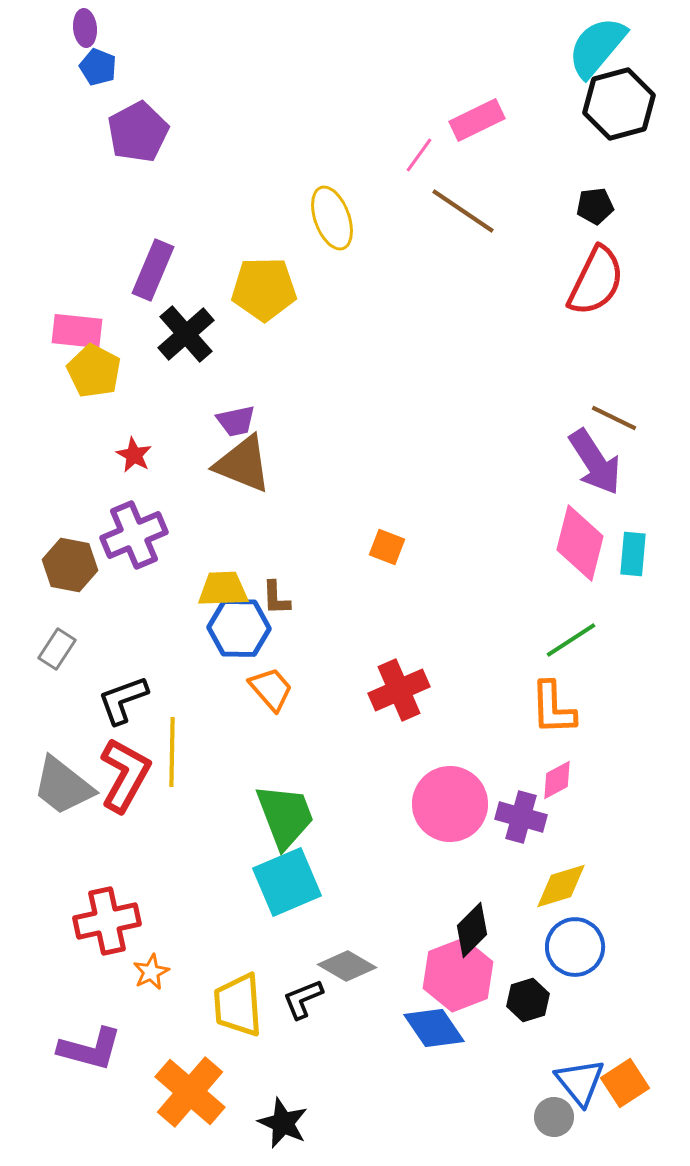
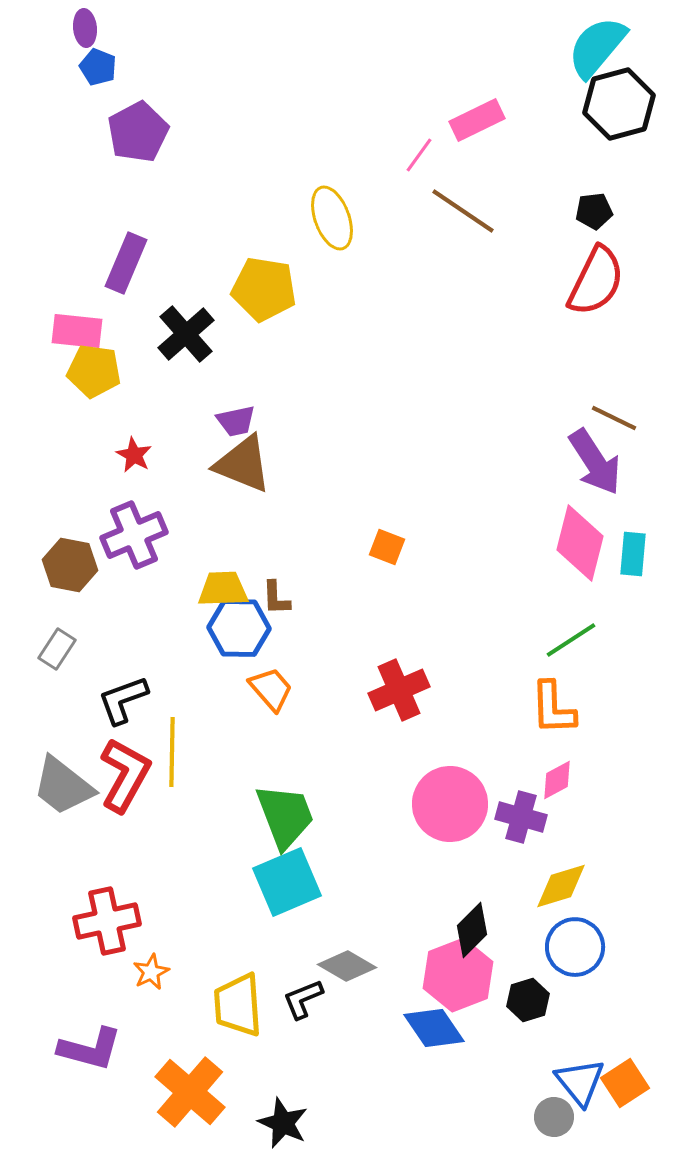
black pentagon at (595, 206): moved 1 px left, 5 px down
purple rectangle at (153, 270): moved 27 px left, 7 px up
yellow pentagon at (264, 289): rotated 10 degrees clockwise
yellow pentagon at (94, 371): rotated 20 degrees counterclockwise
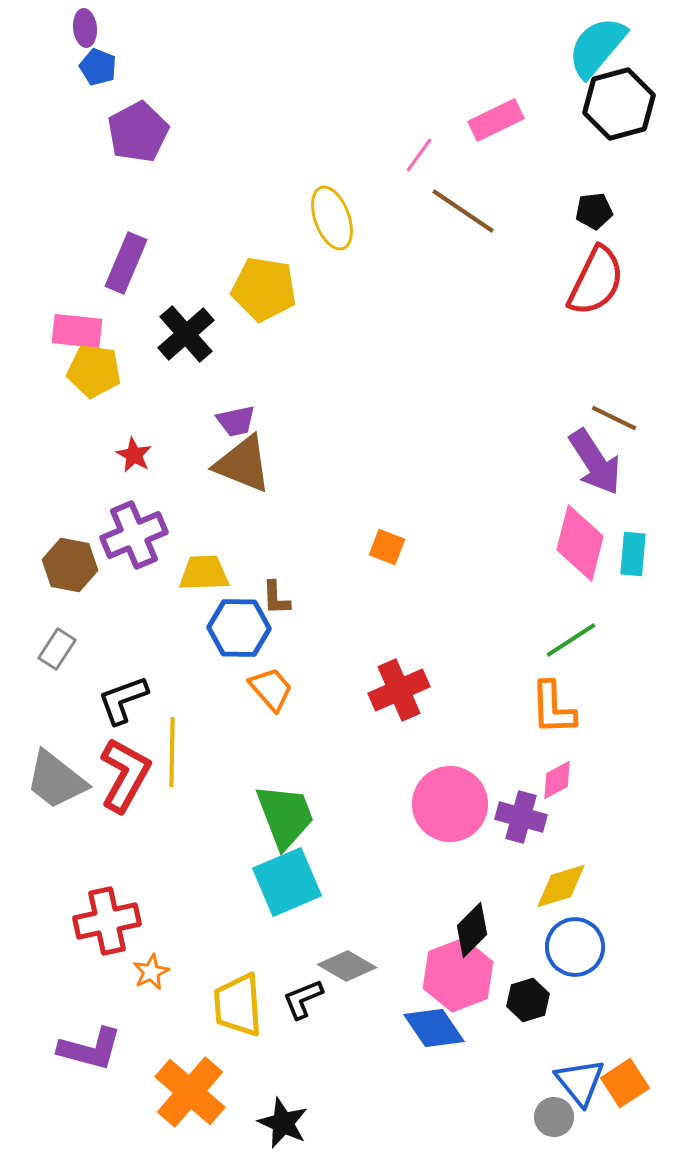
pink rectangle at (477, 120): moved 19 px right
yellow trapezoid at (223, 589): moved 19 px left, 16 px up
gray trapezoid at (63, 786): moved 7 px left, 6 px up
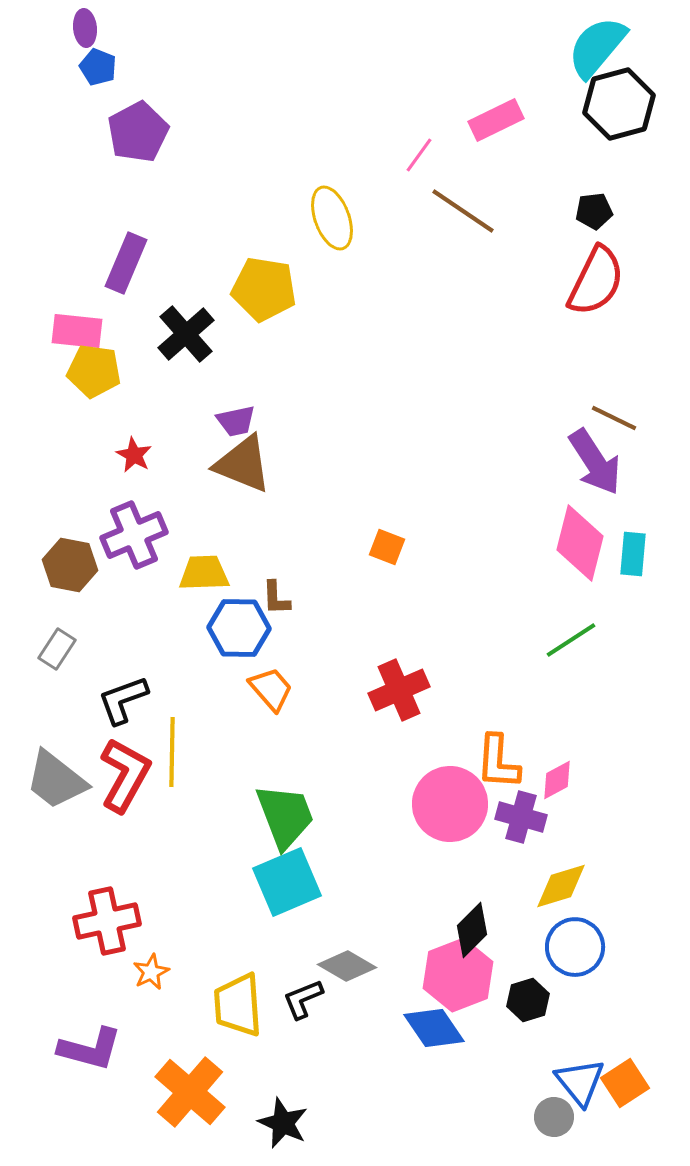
orange L-shape at (553, 708): moved 55 px left, 54 px down; rotated 6 degrees clockwise
